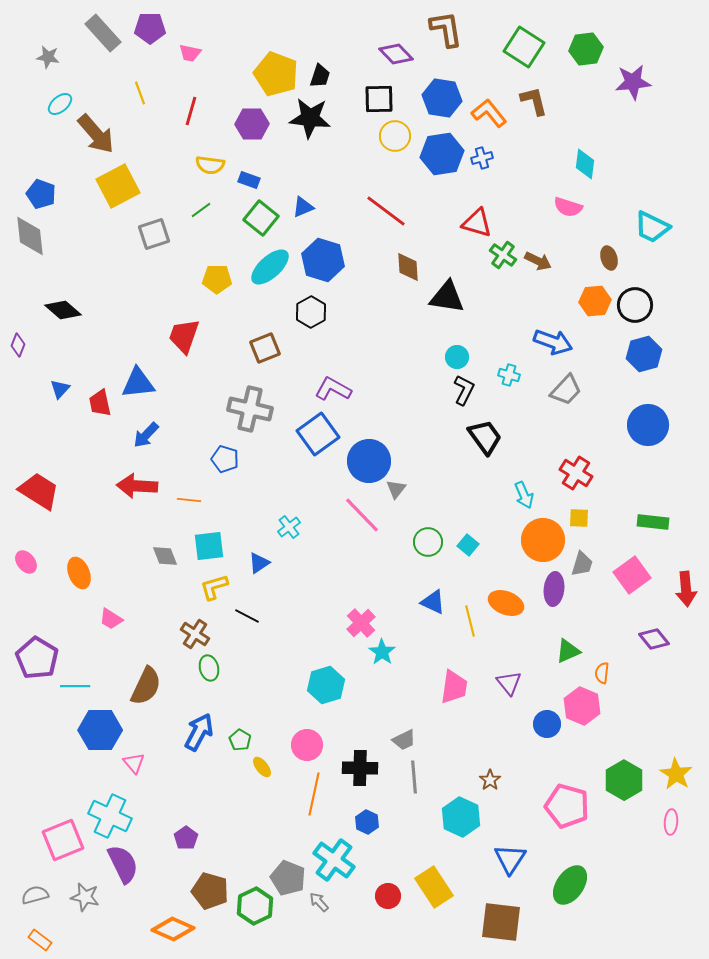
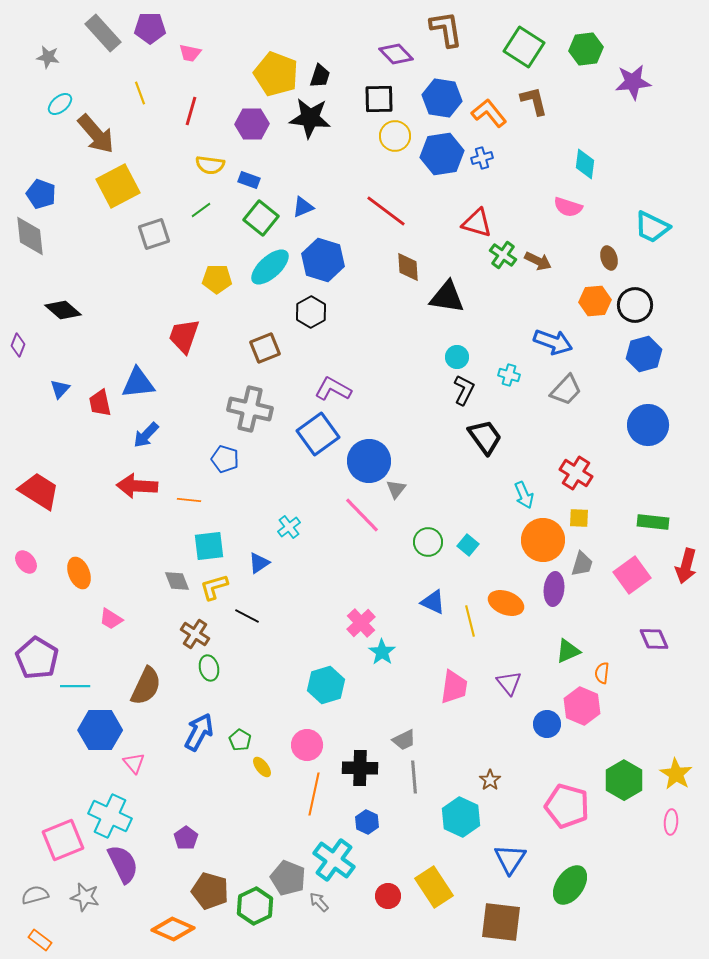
gray diamond at (165, 556): moved 12 px right, 25 px down
red arrow at (686, 589): moved 23 px up; rotated 20 degrees clockwise
purple diamond at (654, 639): rotated 16 degrees clockwise
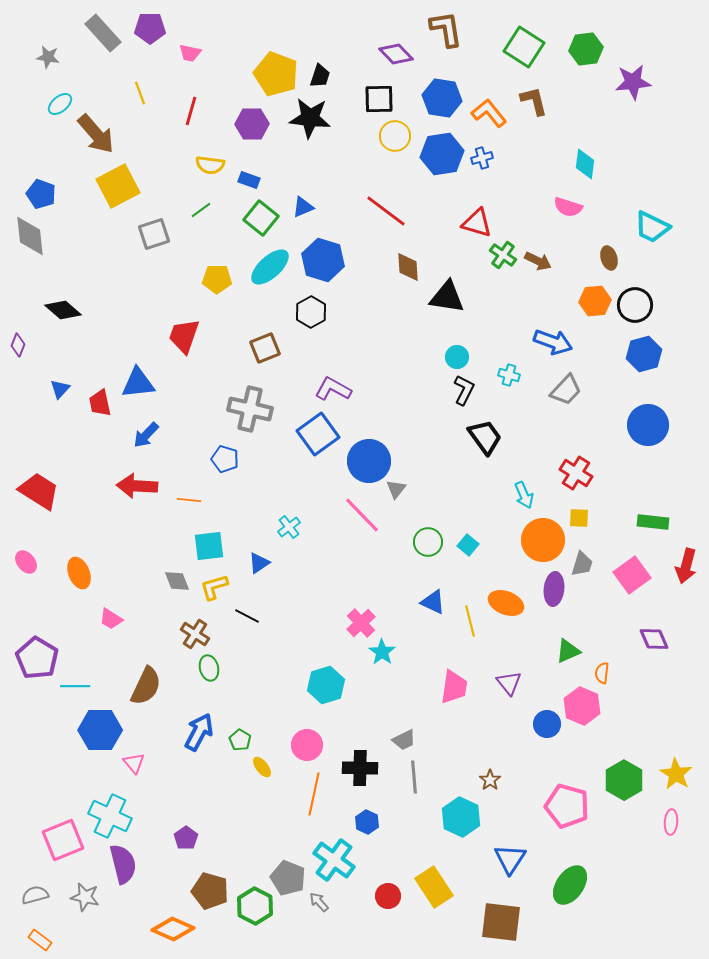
purple semicircle at (123, 864): rotated 12 degrees clockwise
green hexagon at (255, 906): rotated 6 degrees counterclockwise
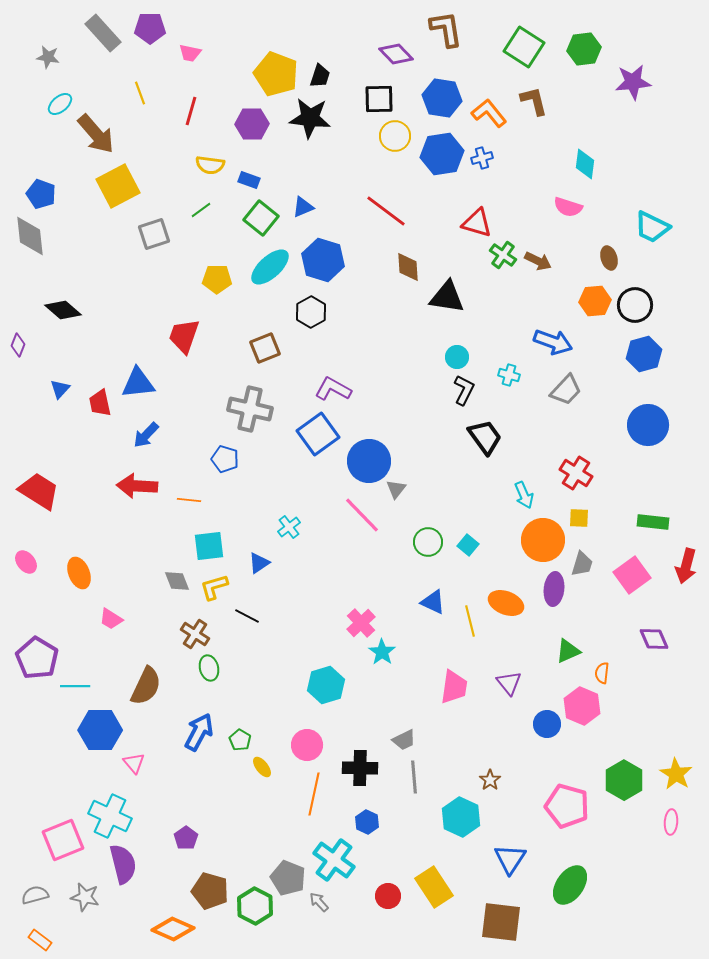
green hexagon at (586, 49): moved 2 px left
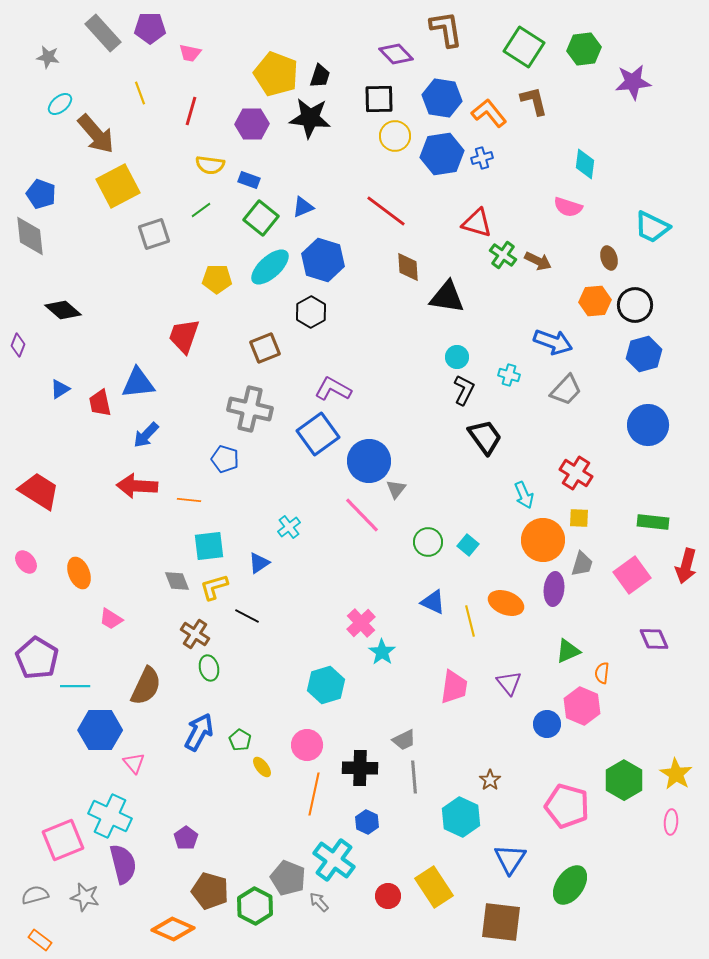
blue triangle at (60, 389): rotated 15 degrees clockwise
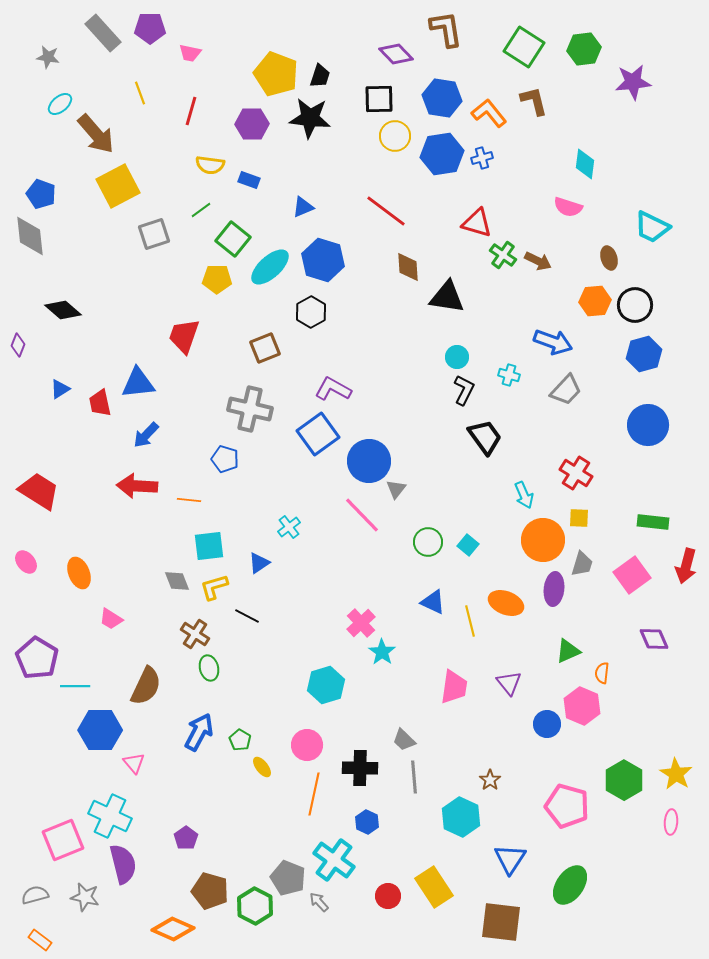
green square at (261, 218): moved 28 px left, 21 px down
gray trapezoid at (404, 740): rotated 70 degrees clockwise
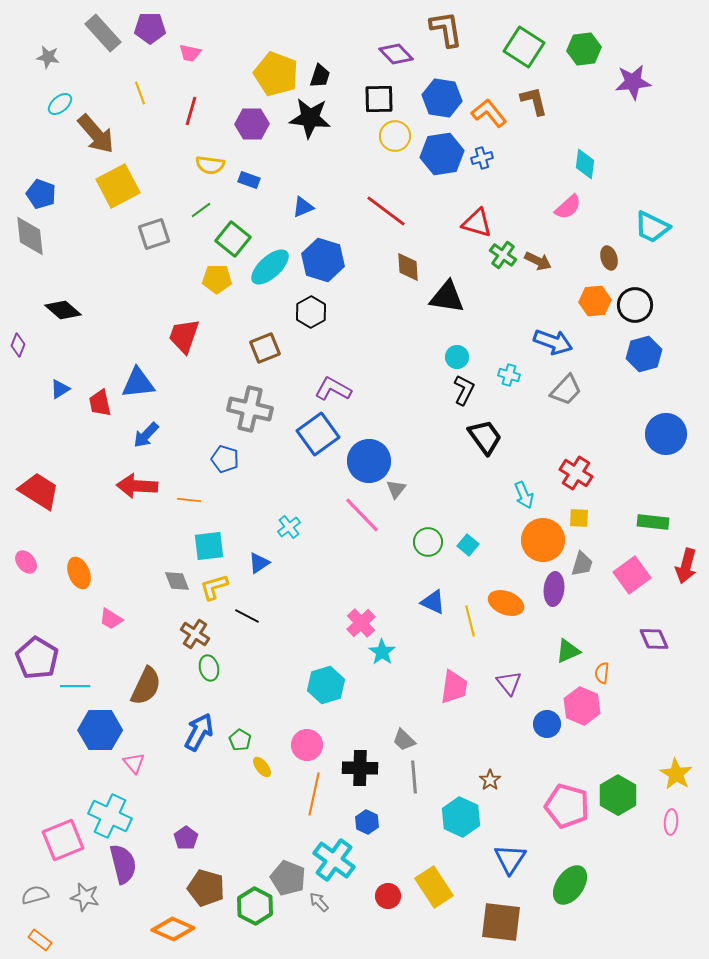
pink semicircle at (568, 207): rotated 60 degrees counterclockwise
blue circle at (648, 425): moved 18 px right, 9 px down
green hexagon at (624, 780): moved 6 px left, 15 px down
brown pentagon at (210, 891): moved 4 px left, 3 px up
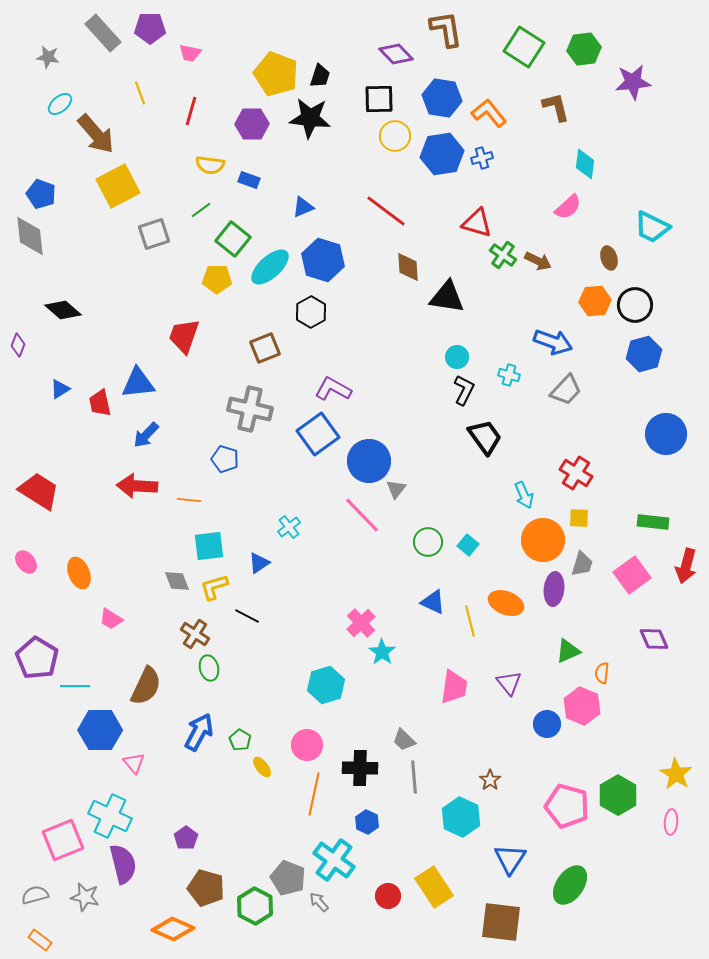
brown L-shape at (534, 101): moved 22 px right, 6 px down
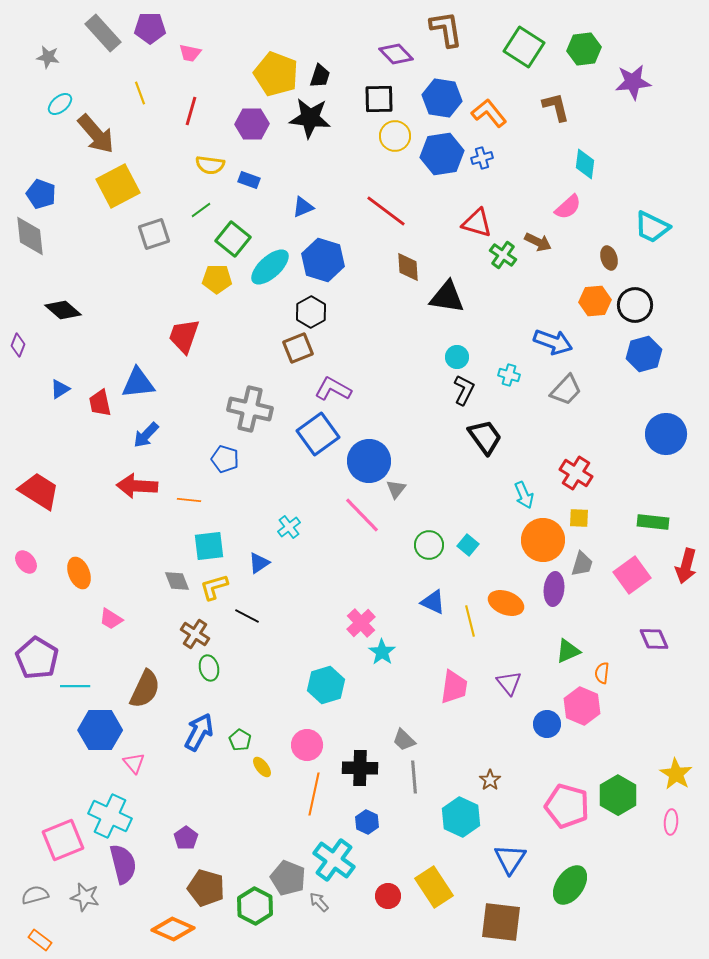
brown arrow at (538, 261): moved 19 px up
brown square at (265, 348): moved 33 px right
green circle at (428, 542): moved 1 px right, 3 px down
brown semicircle at (146, 686): moved 1 px left, 3 px down
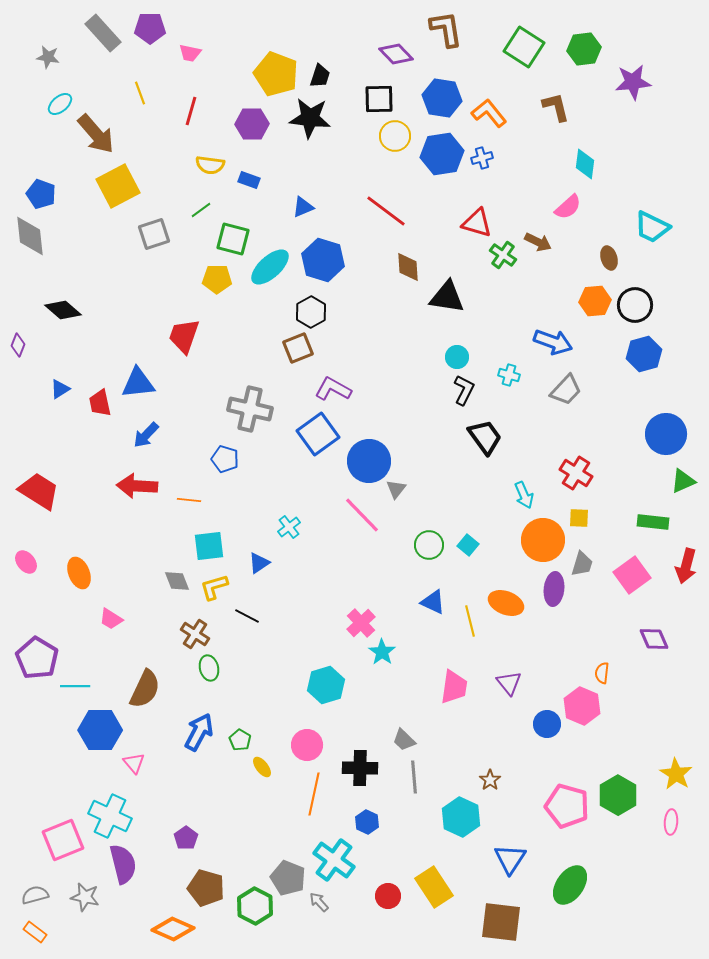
green square at (233, 239): rotated 24 degrees counterclockwise
green triangle at (568, 651): moved 115 px right, 170 px up
orange rectangle at (40, 940): moved 5 px left, 8 px up
